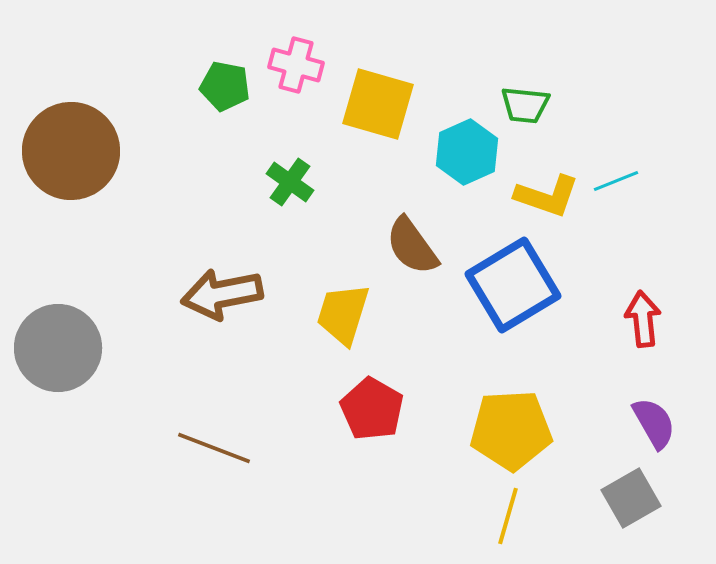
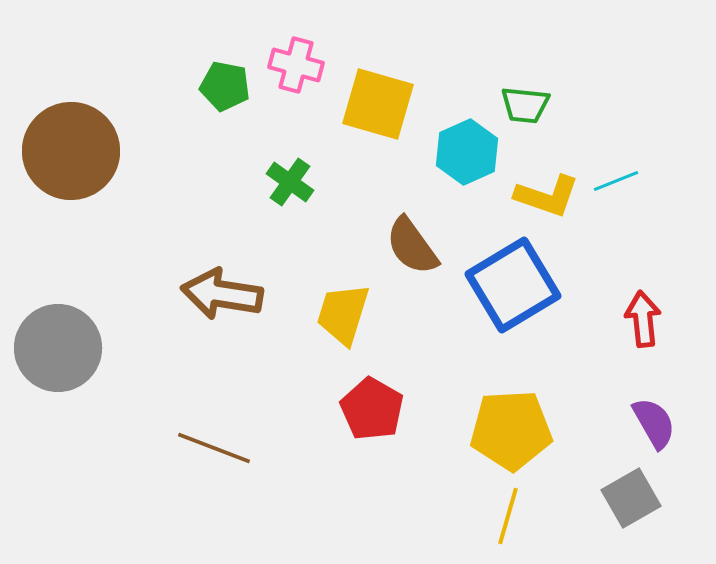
brown arrow: rotated 20 degrees clockwise
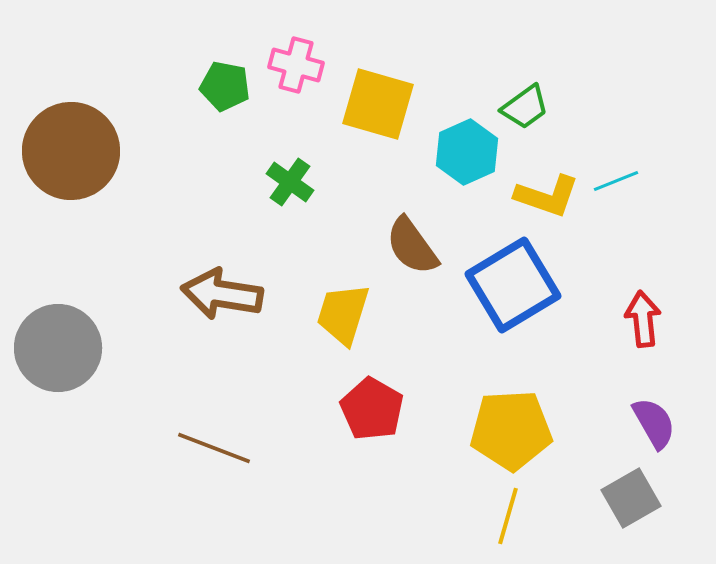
green trapezoid: moved 2 px down; rotated 42 degrees counterclockwise
